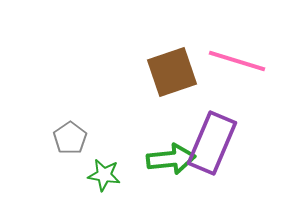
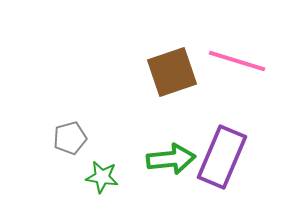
gray pentagon: rotated 20 degrees clockwise
purple rectangle: moved 10 px right, 14 px down
green star: moved 2 px left, 2 px down
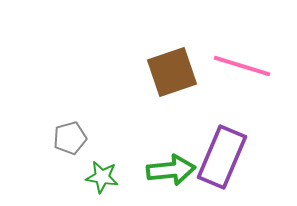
pink line: moved 5 px right, 5 px down
green arrow: moved 11 px down
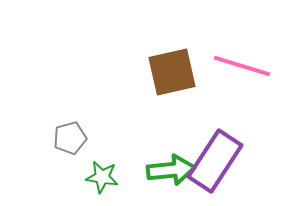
brown square: rotated 6 degrees clockwise
purple rectangle: moved 7 px left, 4 px down; rotated 10 degrees clockwise
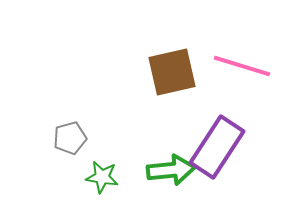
purple rectangle: moved 2 px right, 14 px up
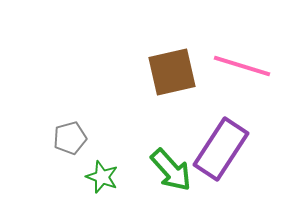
purple rectangle: moved 4 px right, 2 px down
green arrow: rotated 54 degrees clockwise
green star: rotated 12 degrees clockwise
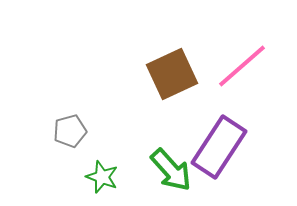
pink line: rotated 58 degrees counterclockwise
brown square: moved 2 px down; rotated 12 degrees counterclockwise
gray pentagon: moved 7 px up
purple rectangle: moved 2 px left, 2 px up
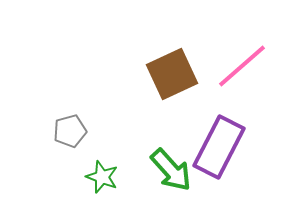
purple rectangle: rotated 6 degrees counterclockwise
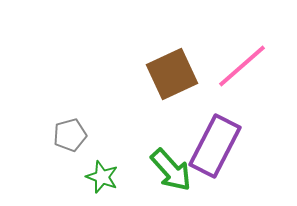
gray pentagon: moved 4 px down
purple rectangle: moved 4 px left, 1 px up
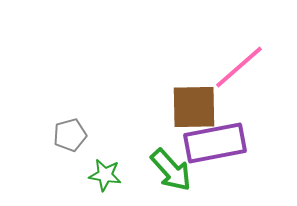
pink line: moved 3 px left, 1 px down
brown square: moved 22 px right, 33 px down; rotated 24 degrees clockwise
purple rectangle: moved 3 px up; rotated 52 degrees clockwise
green star: moved 3 px right, 2 px up; rotated 12 degrees counterclockwise
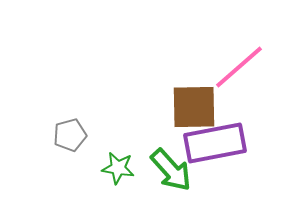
green star: moved 13 px right, 7 px up
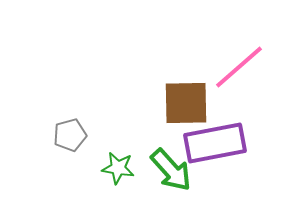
brown square: moved 8 px left, 4 px up
